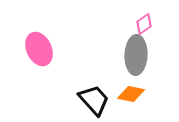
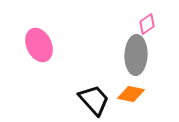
pink diamond: moved 3 px right
pink ellipse: moved 4 px up
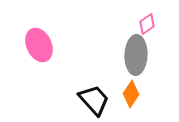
orange diamond: rotated 68 degrees counterclockwise
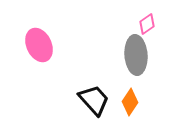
gray ellipse: rotated 6 degrees counterclockwise
orange diamond: moved 1 px left, 8 px down
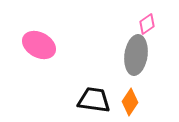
pink ellipse: rotated 36 degrees counterclockwise
gray ellipse: rotated 12 degrees clockwise
black trapezoid: rotated 40 degrees counterclockwise
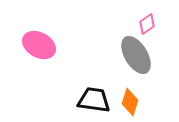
gray ellipse: rotated 39 degrees counterclockwise
orange diamond: rotated 16 degrees counterclockwise
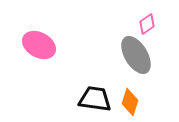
black trapezoid: moved 1 px right, 1 px up
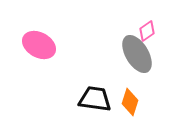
pink diamond: moved 7 px down
gray ellipse: moved 1 px right, 1 px up
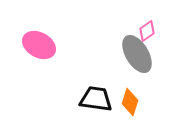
black trapezoid: moved 1 px right
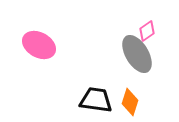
black trapezoid: moved 1 px down
